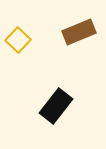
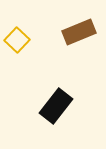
yellow square: moved 1 px left
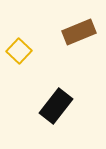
yellow square: moved 2 px right, 11 px down
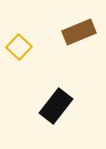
yellow square: moved 4 px up
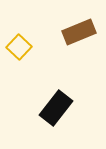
black rectangle: moved 2 px down
